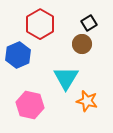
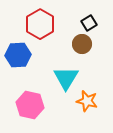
blue hexagon: rotated 20 degrees clockwise
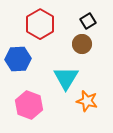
black square: moved 1 px left, 2 px up
blue hexagon: moved 4 px down
pink hexagon: moved 1 px left; rotated 8 degrees clockwise
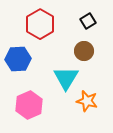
brown circle: moved 2 px right, 7 px down
pink hexagon: rotated 16 degrees clockwise
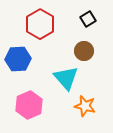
black square: moved 2 px up
cyan triangle: rotated 12 degrees counterclockwise
orange star: moved 2 px left, 5 px down
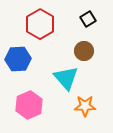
orange star: rotated 15 degrees counterclockwise
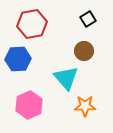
red hexagon: moved 8 px left; rotated 20 degrees clockwise
